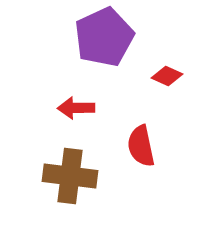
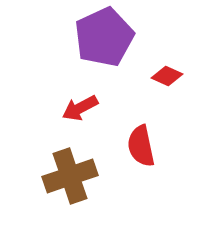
red arrow: moved 4 px right; rotated 27 degrees counterclockwise
brown cross: rotated 26 degrees counterclockwise
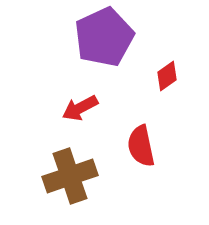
red diamond: rotated 60 degrees counterclockwise
